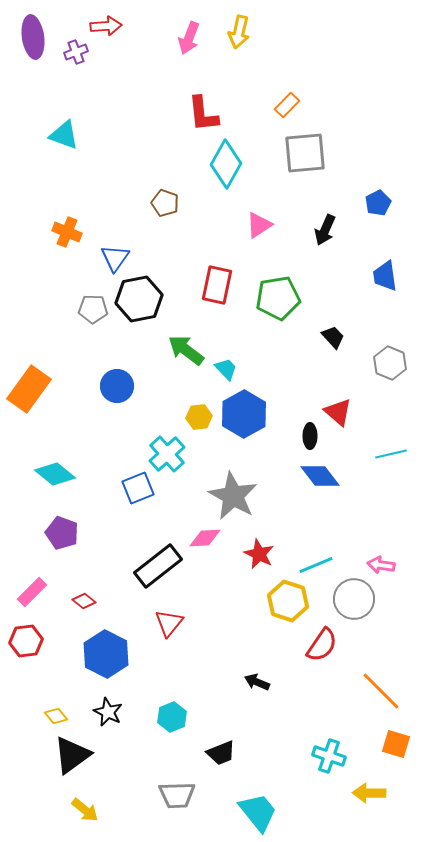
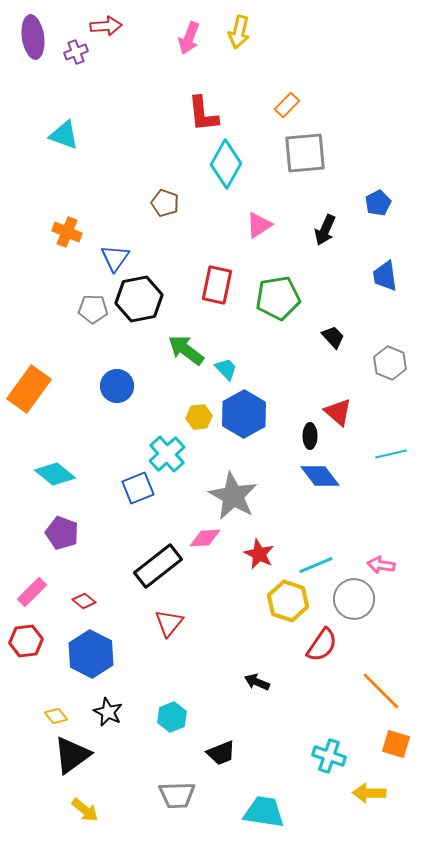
blue hexagon at (106, 654): moved 15 px left
cyan trapezoid at (258, 812): moved 6 px right; rotated 42 degrees counterclockwise
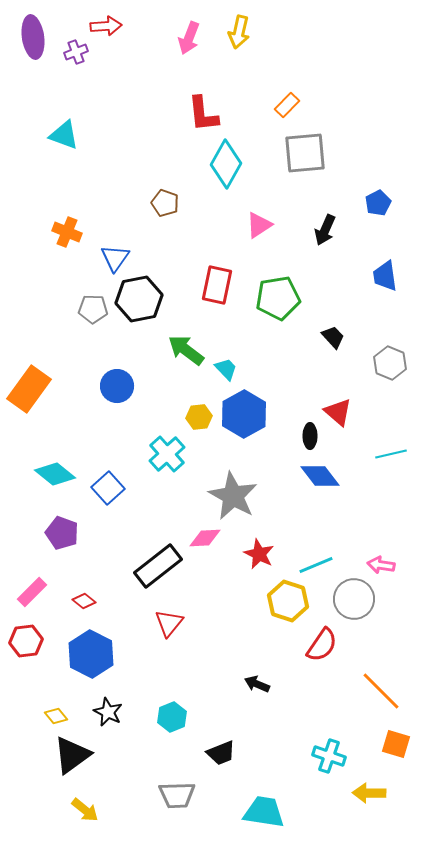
blue square at (138, 488): moved 30 px left; rotated 20 degrees counterclockwise
black arrow at (257, 682): moved 2 px down
